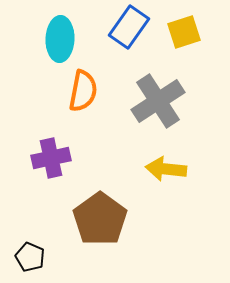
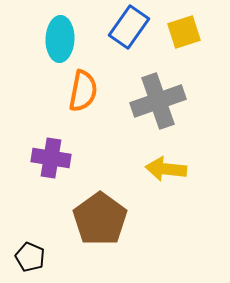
gray cross: rotated 14 degrees clockwise
purple cross: rotated 21 degrees clockwise
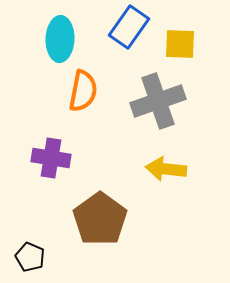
yellow square: moved 4 px left, 12 px down; rotated 20 degrees clockwise
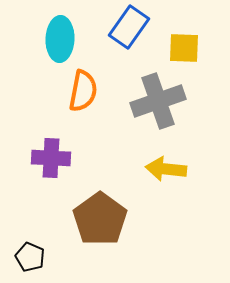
yellow square: moved 4 px right, 4 px down
purple cross: rotated 6 degrees counterclockwise
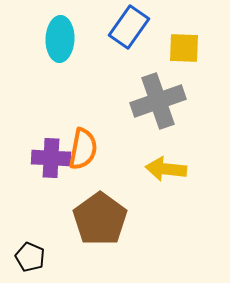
orange semicircle: moved 58 px down
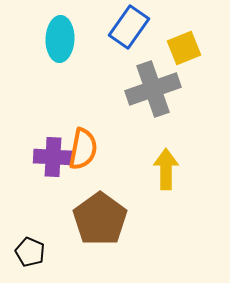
yellow square: rotated 24 degrees counterclockwise
gray cross: moved 5 px left, 12 px up
purple cross: moved 2 px right, 1 px up
yellow arrow: rotated 84 degrees clockwise
black pentagon: moved 5 px up
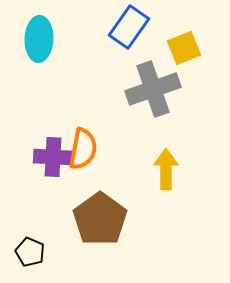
cyan ellipse: moved 21 px left
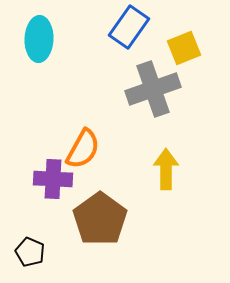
orange semicircle: rotated 18 degrees clockwise
purple cross: moved 22 px down
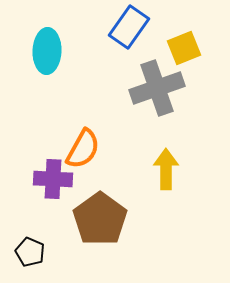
cyan ellipse: moved 8 px right, 12 px down
gray cross: moved 4 px right, 1 px up
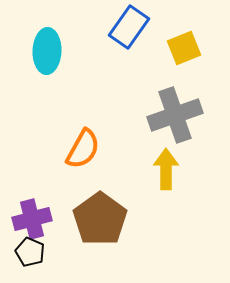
gray cross: moved 18 px right, 27 px down
purple cross: moved 21 px left, 40 px down; rotated 18 degrees counterclockwise
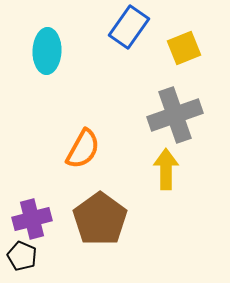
black pentagon: moved 8 px left, 4 px down
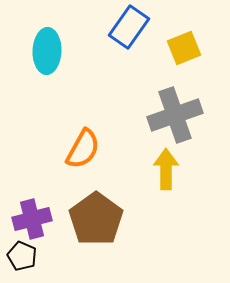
brown pentagon: moved 4 px left
